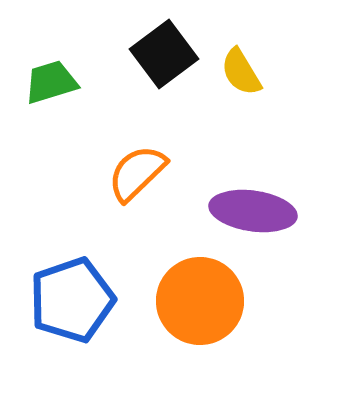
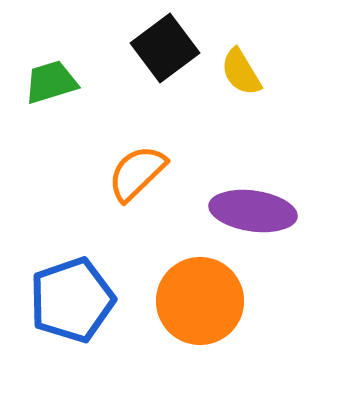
black square: moved 1 px right, 6 px up
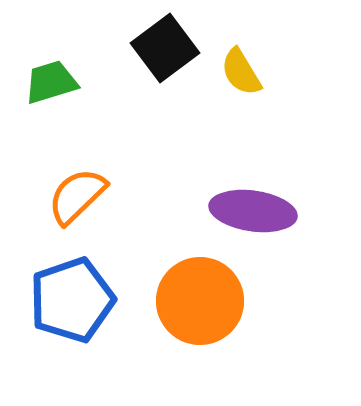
orange semicircle: moved 60 px left, 23 px down
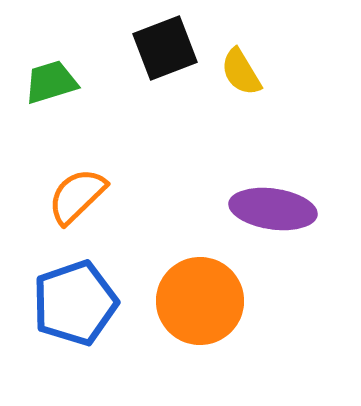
black square: rotated 16 degrees clockwise
purple ellipse: moved 20 px right, 2 px up
blue pentagon: moved 3 px right, 3 px down
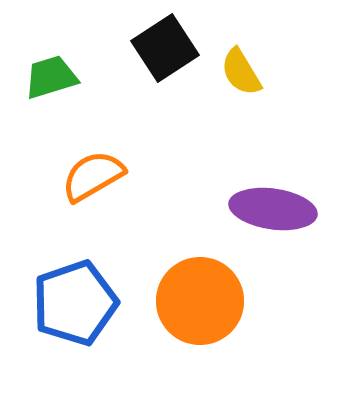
black square: rotated 12 degrees counterclockwise
green trapezoid: moved 5 px up
orange semicircle: moved 16 px right, 20 px up; rotated 14 degrees clockwise
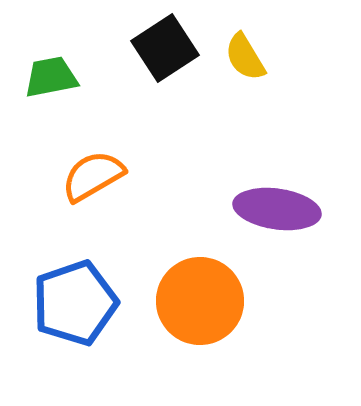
yellow semicircle: moved 4 px right, 15 px up
green trapezoid: rotated 6 degrees clockwise
purple ellipse: moved 4 px right
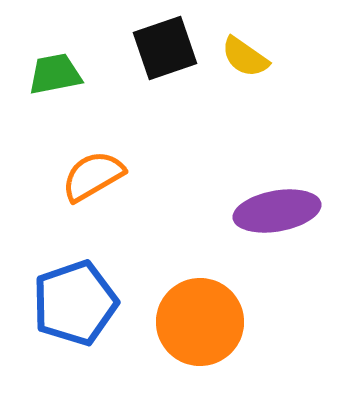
black square: rotated 14 degrees clockwise
yellow semicircle: rotated 24 degrees counterclockwise
green trapezoid: moved 4 px right, 3 px up
purple ellipse: moved 2 px down; rotated 18 degrees counterclockwise
orange circle: moved 21 px down
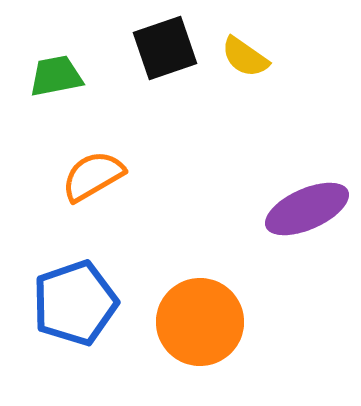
green trapezoid: moved 1 px right, 2 px down
purple ellipse: moved 30 px right, 2 px up; rotated 14 degrees counterclockwise
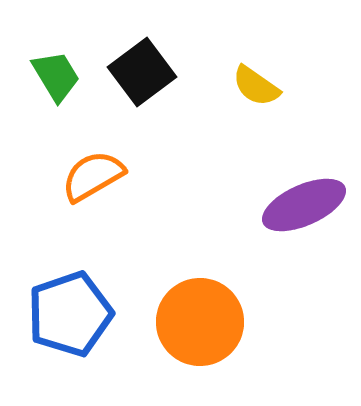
black square: moved 23 px left, 24 px down; rotated 18 degrees counterclockwise
yellow semicircle: moved 11 px right, 29 px down
green trapezoid: rotated 70 degrees clockwise
purple ellipse: moved 3 px left, 4 px up
blue pentagon: moved 5 px left, 11 px down
